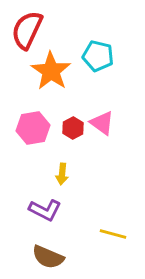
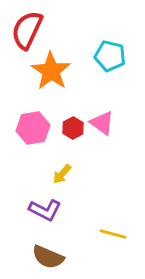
cyan pentagon: moved 12 px right
yellow arrow: rotated 35 degrees clockwise
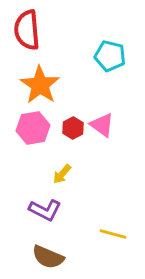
red semicircle: rotated 30 degrees counterclockwise
orange star: moved 11 px left, 14 px down
pink triangle: moved 2 px down
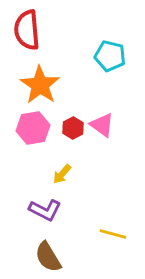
brown semicircle: rotated 36 degrees clockwise
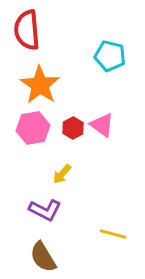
brown semicircle: moved 5 px left
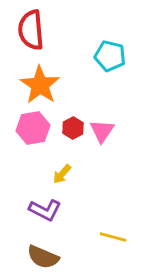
red semicircle: moved 4 px right
pink triangle: moved 6 px down; rotated 28 degrees clockwise
yellow line: moved 3 px down
brown semicircle: rotated 36 degrees counterclockwise
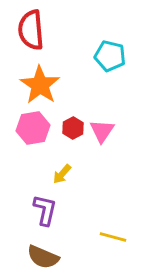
purple L-shape: rotated 104 degrees counterclockwise
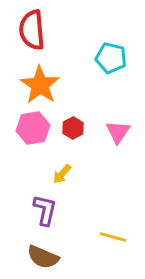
red semicircle: moved 1 px right
cyan pentagon: moved 1 px right, 2 px down
pink triangle: moved 16 px right, 1 px down
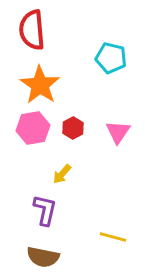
brown semicircle: rotated 12 degrees counterclockwise
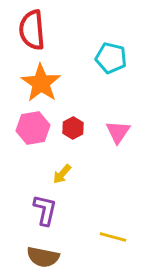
orange star: moved 1 px right, 2 px up
